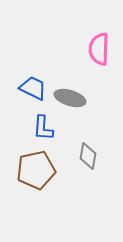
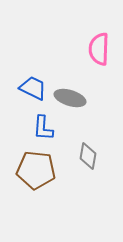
brown pentagon: rotated 18 degrees clockwise
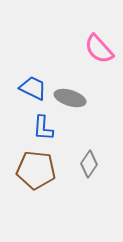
pink semicircle: rotated 44 degrees counterclockwise
gray diamond: moved 1 px right, 8 px down; rotated 24 degrees clockwise
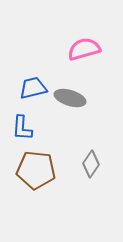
pink semicircle: moved 15 px left; rotated 116 degrees clockwise
blue trapezoid: rotated 40 degrees counterclockwise
blue L-shape: moved 21 px left
gray diamond: moved 2 px right
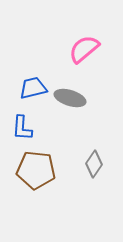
pink semicircle: rotated 24 degrees counterclockwise
gray diamond: moved 3 px right
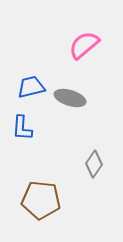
pink semicircle: moved 4 px up
blue trapezoid: moved 2 px left, 1 px up
brown pentagon: moved 5 px right, 30 px down
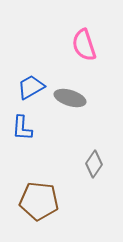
pink semicircle: rotated 68 degrees counterclockwise
blue trapezoid: rotated 16 degrees counterclockwise
brown pentagon: moved 2 px left, 1 px down
